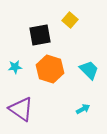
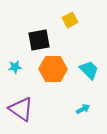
yellow square: rotated 21 degrees clockwise
black square: moved 1 px left, 5 px down
orange hexagon: moved 3 px right; rotated 16 degrees counterclockwise
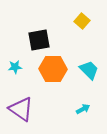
yellow square: moved 12 px right, 1 px down; rotated 21 degrees counterclockwise
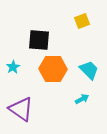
yellow square: rotated 28 degrees clockwise
black square: rotated 15 degrees clockwise
cyan star: moved 2 px left; rotated 24 degrees counterclockwise
cyan arrow: moved 1 px left, 10 px up
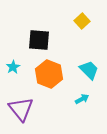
yellow square: rotated 21 degrees counterclockwise
orange hexagon: moved 4 px left, 5 px down; rotated 20 degrees clockwise
purple triangle: rotated 16 degrees clockwise
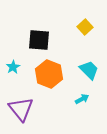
yellow square: moved 3 px right, 6 px down
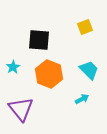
yellow square: rotated 21 degrees clockwise
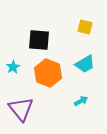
yellow square: rotated 35 degrees clockwise
cyan trapezoid: moved 4 px left, 6 px up; rotated 105 degrees clockwise
orange hexagon: moved 1 px left, 1 px up
cyan arrow: moved 1 px left, 2 px down
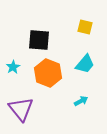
cyan trapezoid: rotated 20 degrees counterclockwise
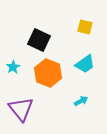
black square: rotated 20 degrees clockwise
cyan trapezoid: rotated 15 degrees clockwise
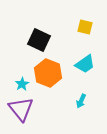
cyan star: moved 9 px right, 17 px down
cyan arrow: rotated 144 degrees clockwise
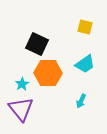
black square: moved 2 px left, 4 px down
orange hexagon: rotated 20 degrees counterclockwise
